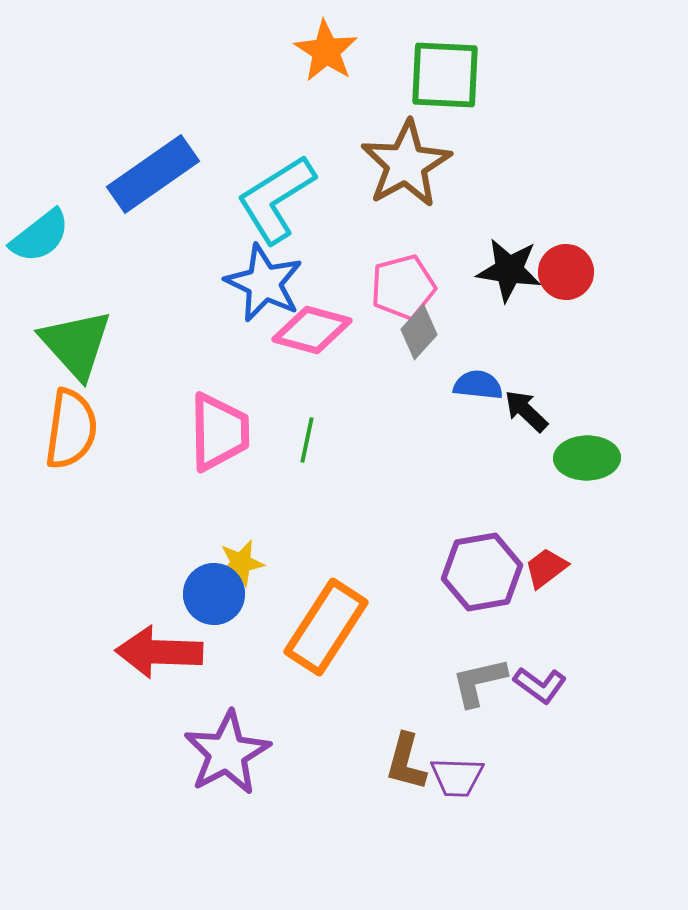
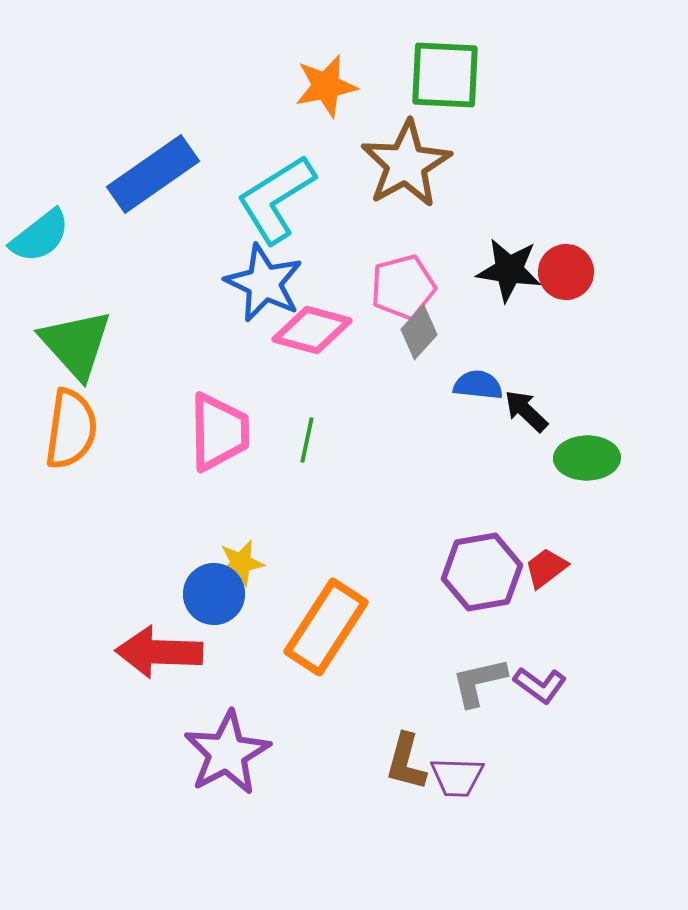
orange star: moved 35 px down; rotated 28 degrees clockwise
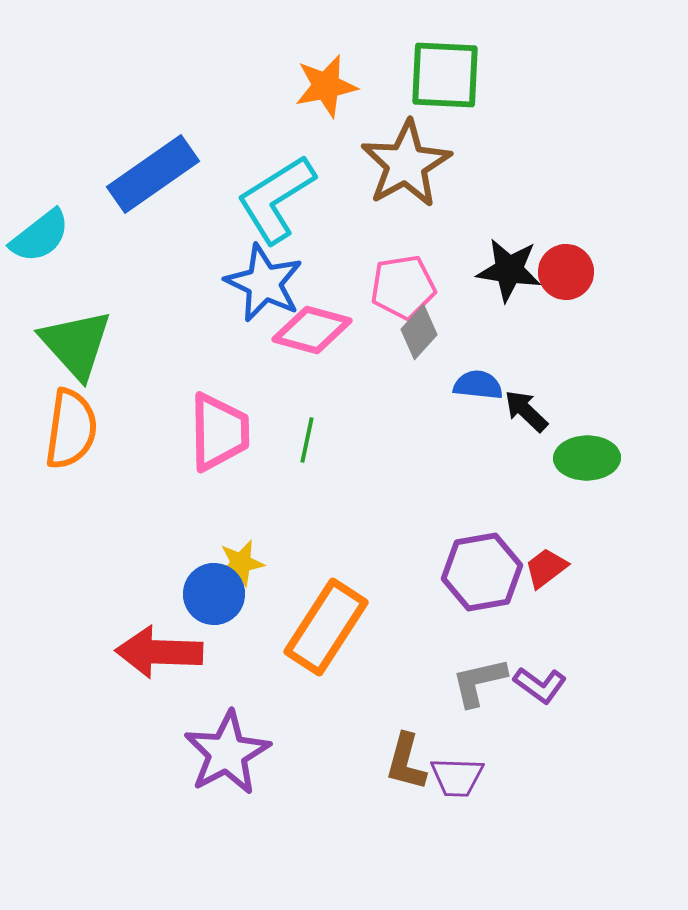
pink pentagon: rotated 6 degrees clockwise
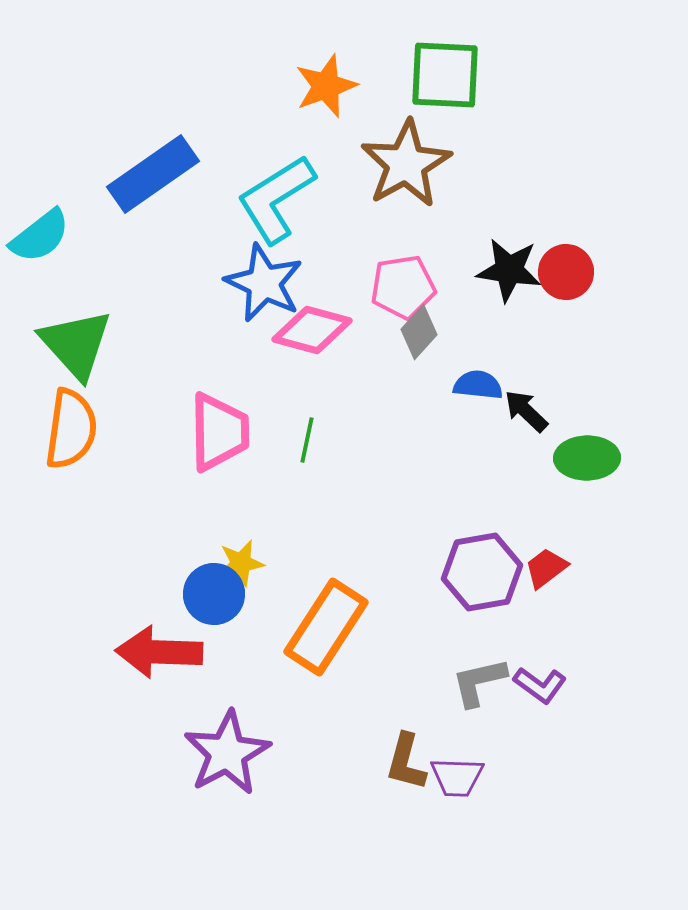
orange star: rotated 8 degrees counterclockwise
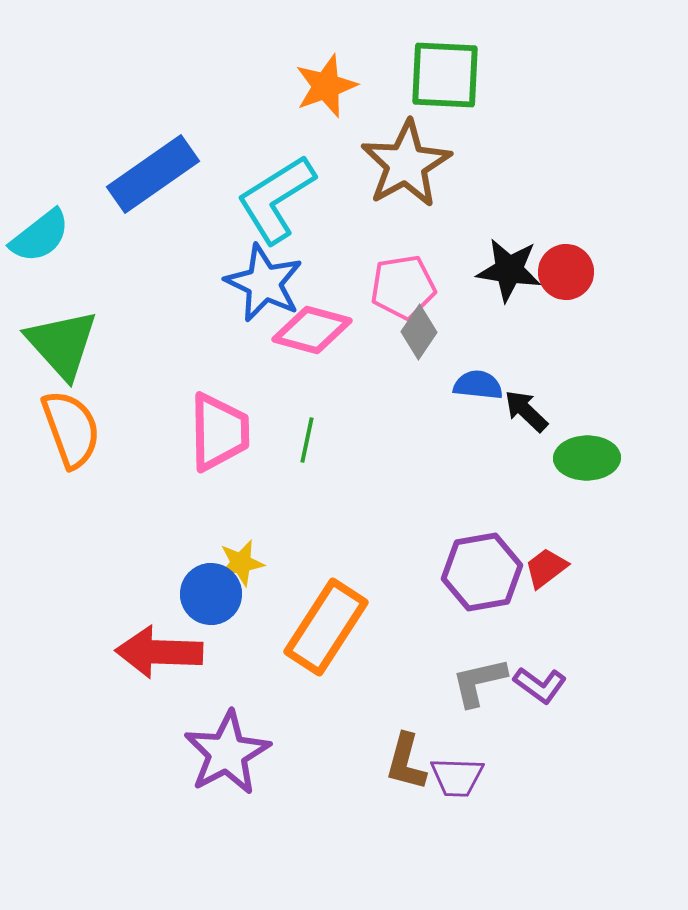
gray diamond: rotated 8 degrees counterclockwise
green triangle: moved 14 px left
orange semicircle: rotated 28 degrees counterclockwise
blue circle: moved 3 px left
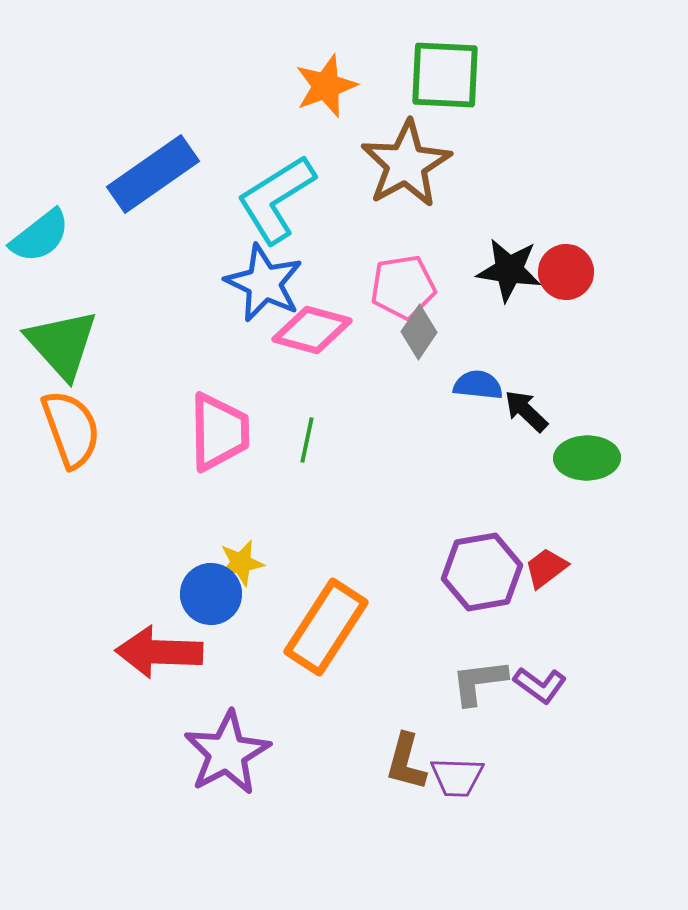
gray L-shape: rotated 6 degrees clockwise
